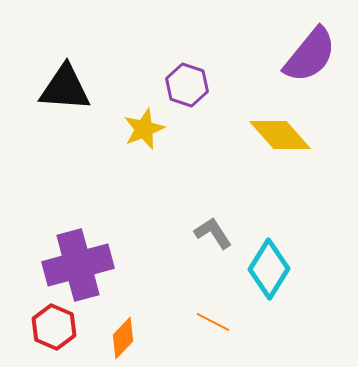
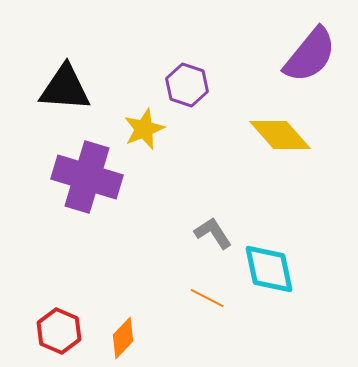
purple cross: moved 9 px right, 88 px up; rotated 32 degrees clockwise
cyan diamond: rotated 44 degrees counterclockwise
orange line: moved 6 px left, 24 px up
red hexagon: moved 5 px right, 4 px down
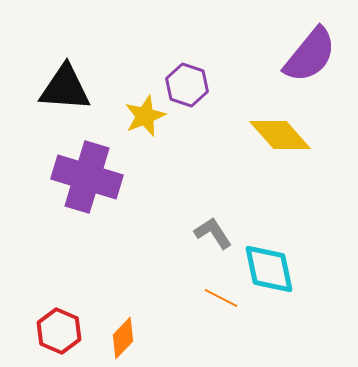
yellow star: moved 1 px right, 13 px up
orange line: moved 14 px right
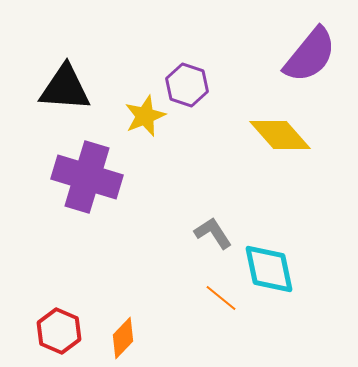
orange line: rotated 12 degrees clockwise
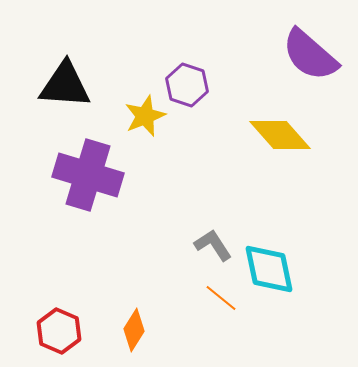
purple semicircle: rotated 92 degrees clockwise
black triangle: moved 3 px up
purple cross: moved 1 px right, 2 px up
gray L-shape: moved 12 px down
orange diamond: moved 11 px right, 8 px up; rotated 12 degrees counterclockwise
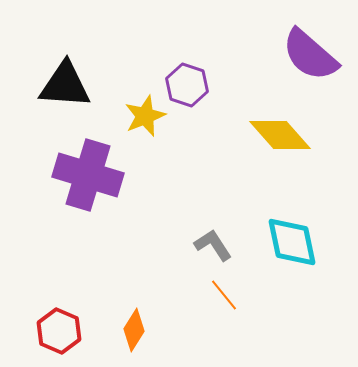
cyan diamond: moved 23 px right, 27 px up
orange line: moved 3 px right, 3 px up; rotated 12 degrees clockwise
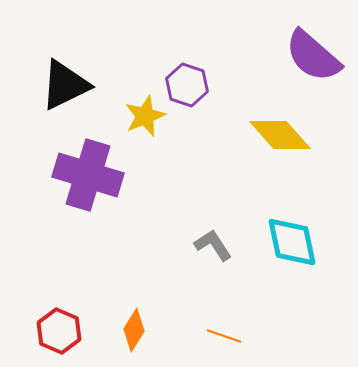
purple semicircle: moved 3 px right, 1 px down
black triangle: rotated 30 degrees counterclockwise
orange line: moved 41 px down; rotated 32 degrees counterclockwise
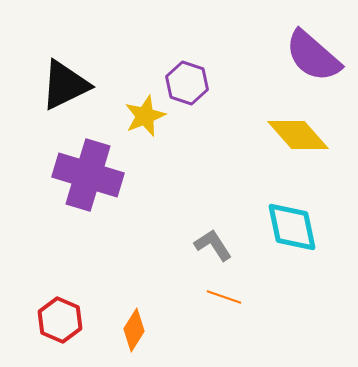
purple hexagon: moved 2 px up
yellow diamond: moved 18 px right
cyan diamond: moved 15 px up
red hexagon: moved 1 px right, 11 px up
orange line: moved 39 px up
